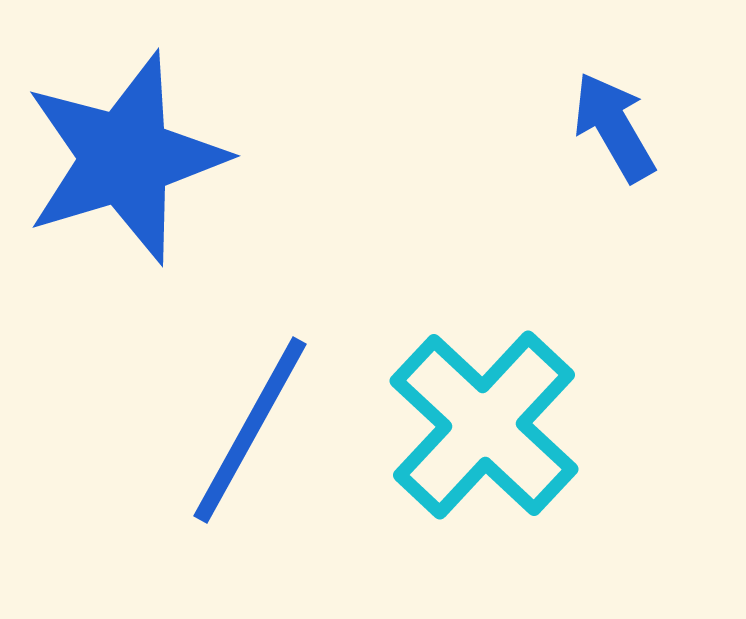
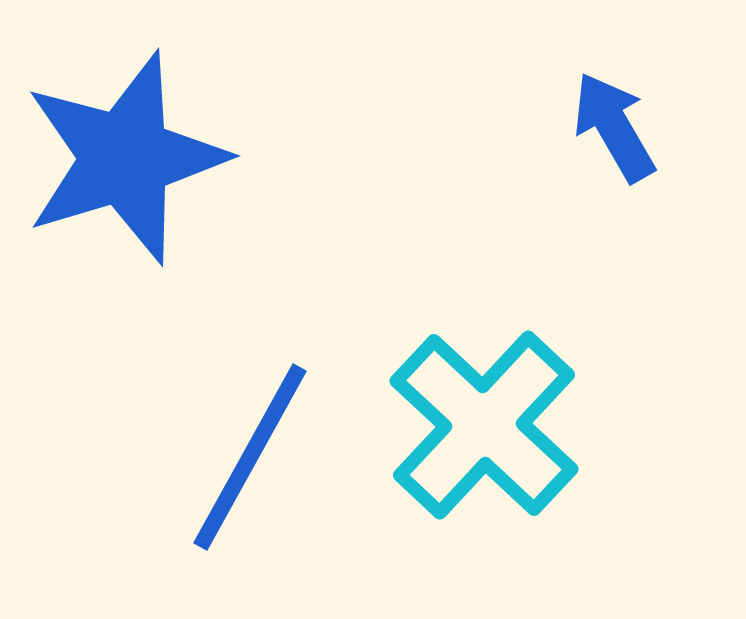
blue line: moved 27 px down
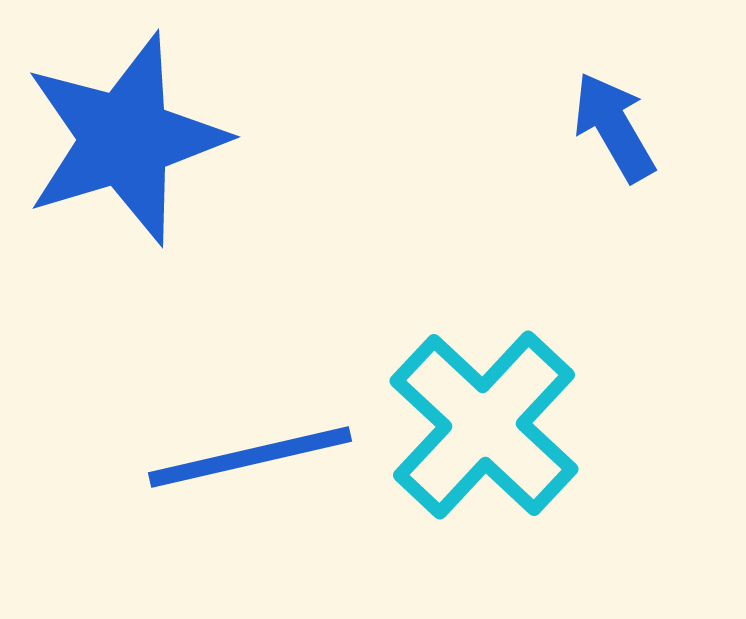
blue star: moved 19 px up
blue line: rotated 48 degrees clockwise
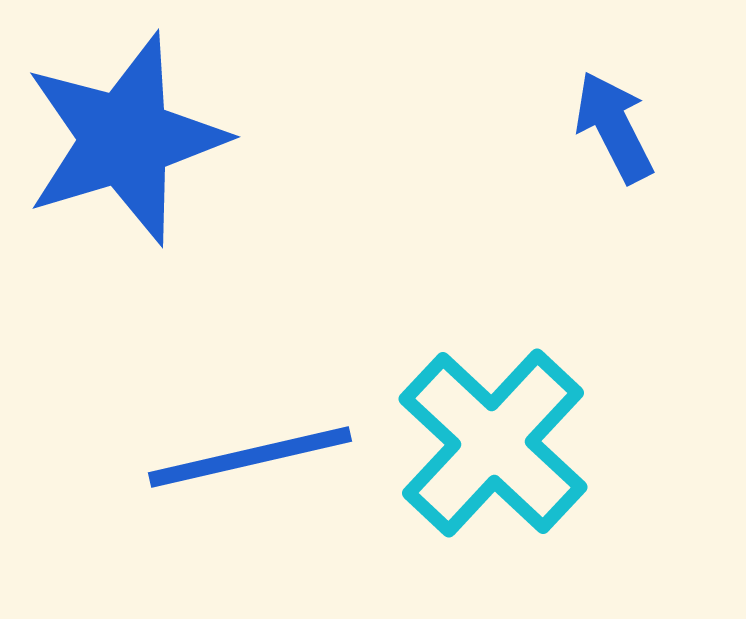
blue arrow: rotated 3 degrees clockwise
cyan cross: moved 9 px right, 18 px down
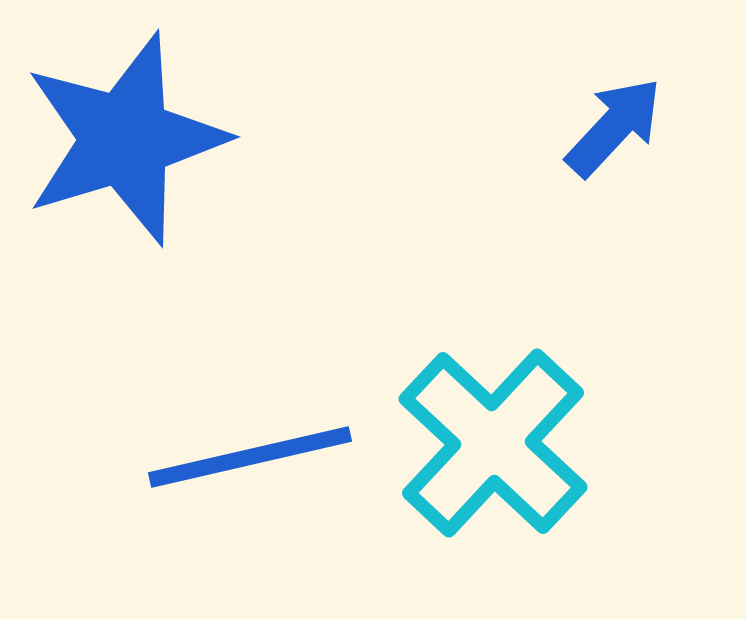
blue arrow: rotated 70 degrees clockwise
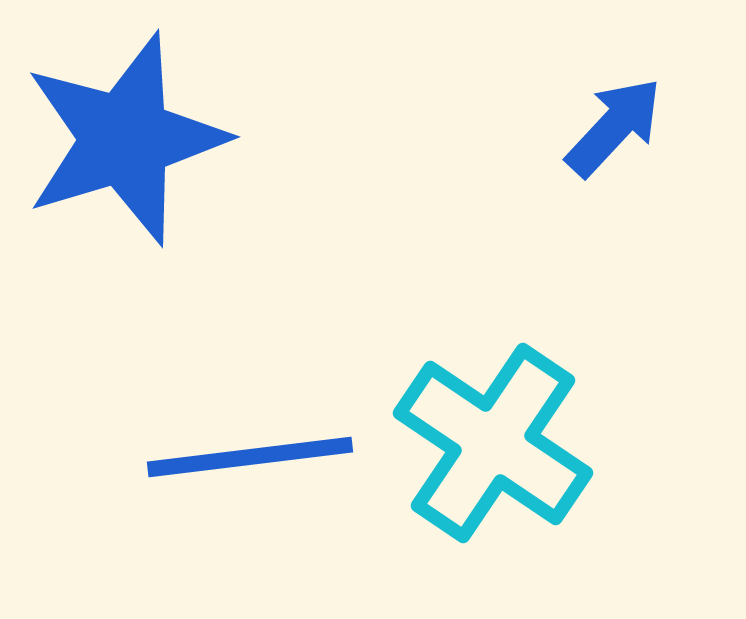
cyan cross: rotated 9 degrees counterclockwise
blue line: rotated 6 degrees clockwise
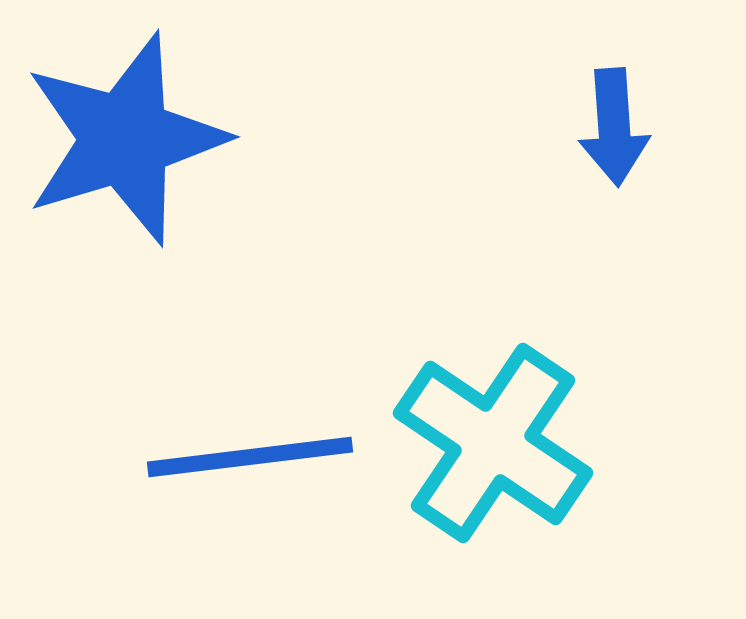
blue arrow: rotated 133 degrees clockwise
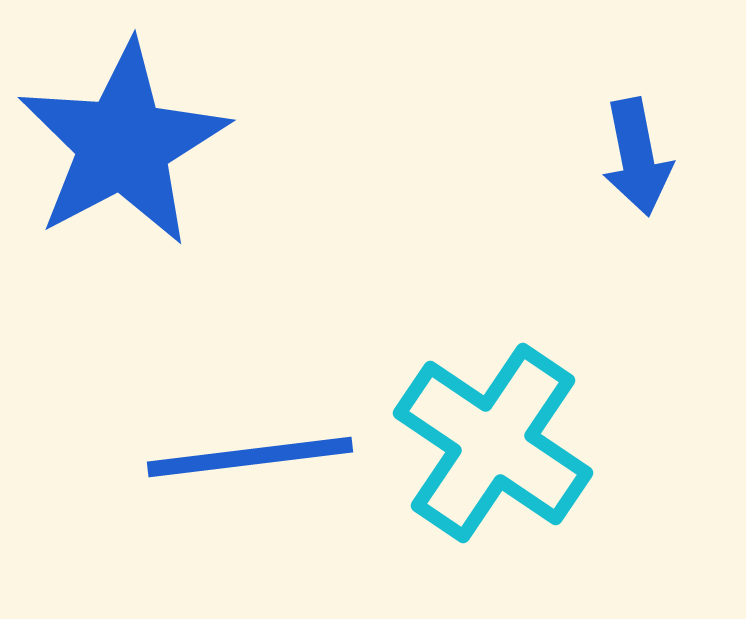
blue arrow: moved 23 px right, 30 px down; rotated 7 degrees counterclockwise
blue star: moved 2 px left, 5 px down; rotated 11 degrees counterclockwise
